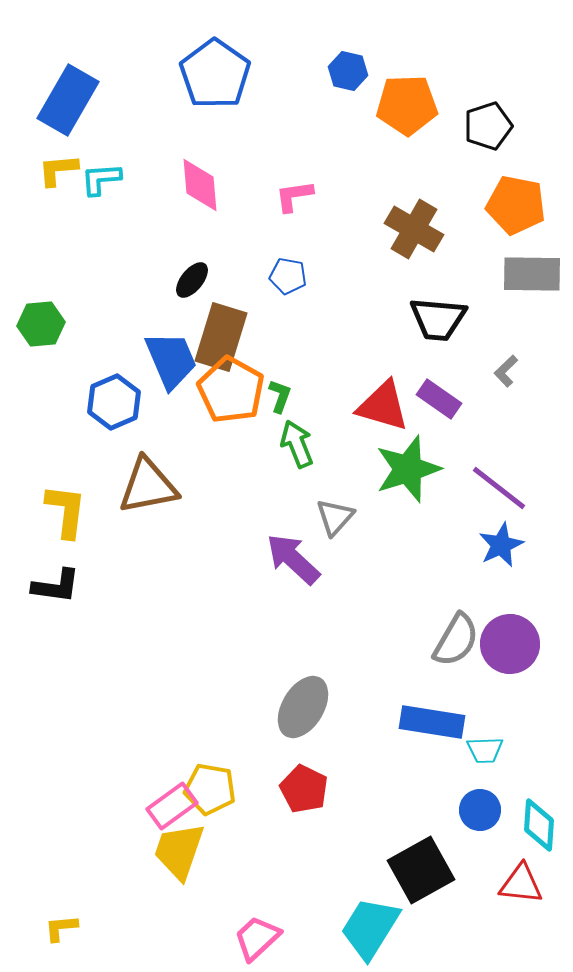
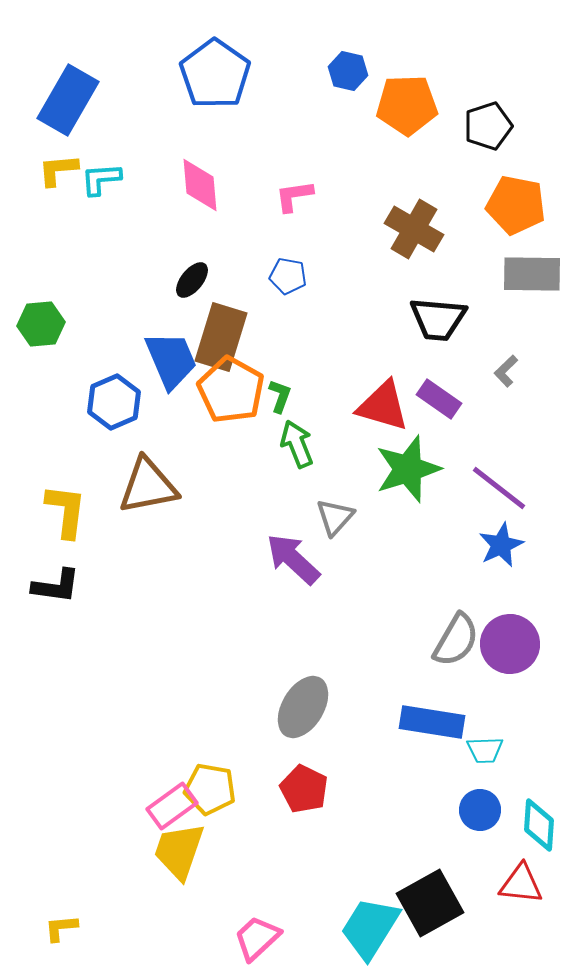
black square at (421, 870): moved 9 px right, 33 px down
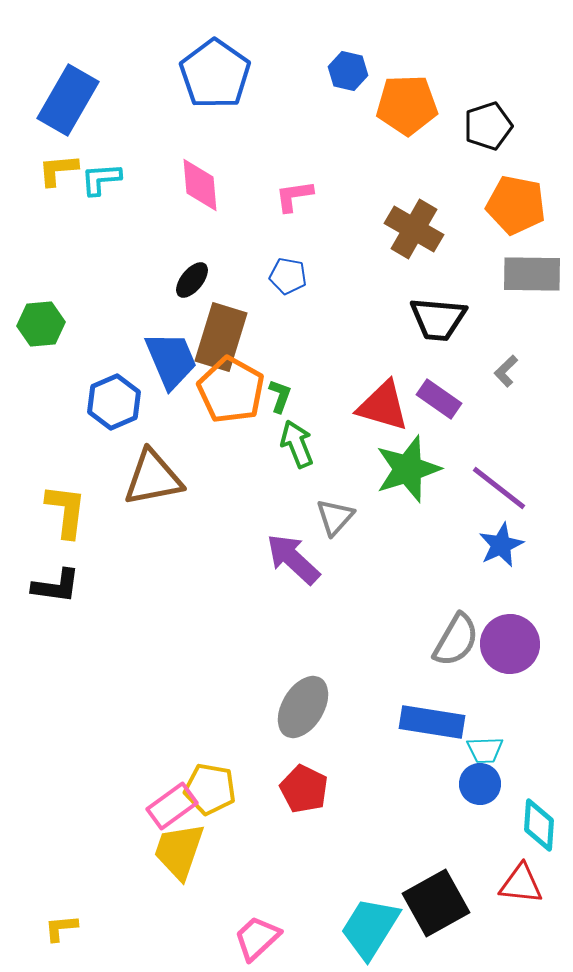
brown triangle at (148, 486): moved 5 px right, 8 px up
blue circle at (480, 810): moved 26 px up
black square at (430, 903): moved 6 px right
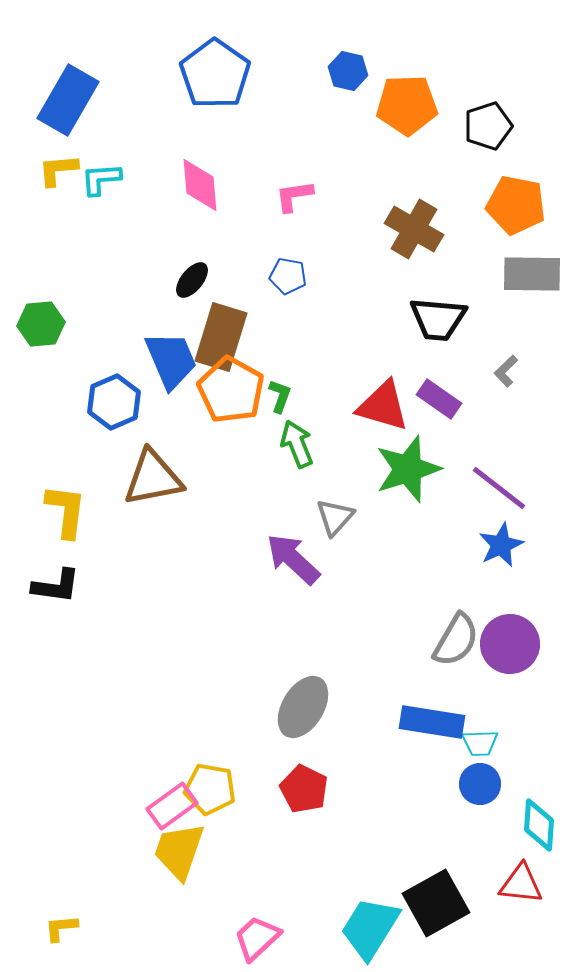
cyan trapezoid at (485, 750): moved 5 px left, 7 px up
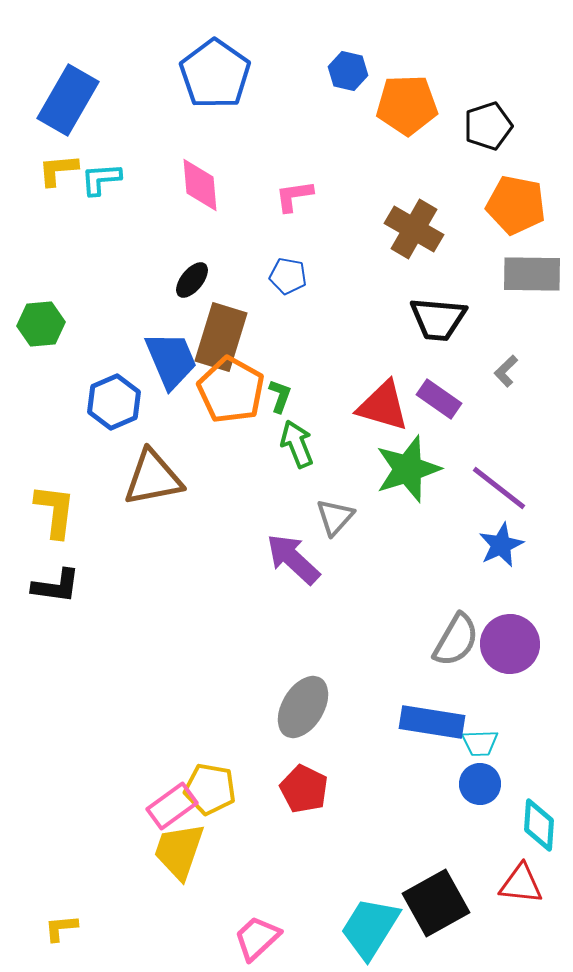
yellow L-shape at (66, 511): moved 11 px left
